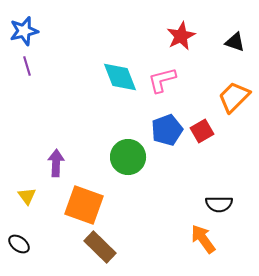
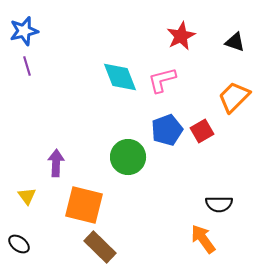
orange square: rotated 6 degrees counterclockwise
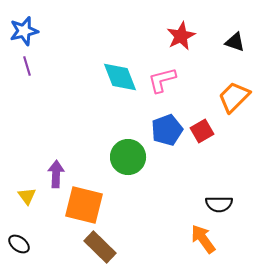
purple arrow: moved 11 px down
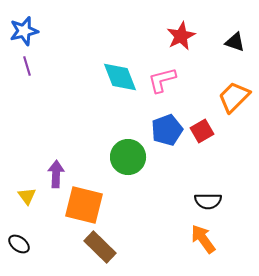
black semicircle: moved 11 px left, 3 px up
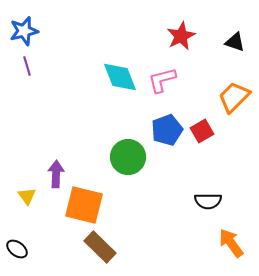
orange arrow: moved 28 px right, 4 px down
black ellipse: moved 2 px left, 5 px down
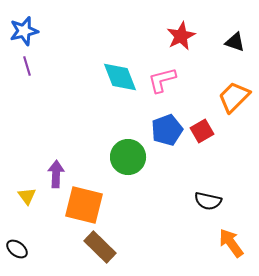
black semicircle: rotated 12 degrees clockwise
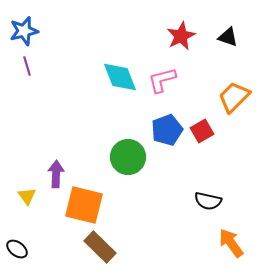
black triangle: moved 7 px left, 5 px up
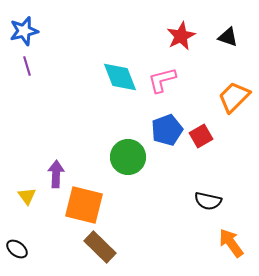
red square: moved 1 px left, 5 px down
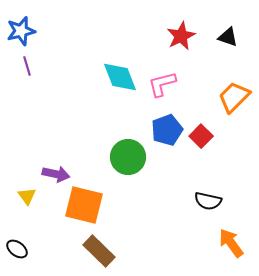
blue star: moved 3 px left
pink L-shape: moved 4 px down
red square: rotated 15 degrees counterclockwise
purple arrow: rotated 100 degrees clockwise
brown rectangle: moved 1 px left, 4 px down
